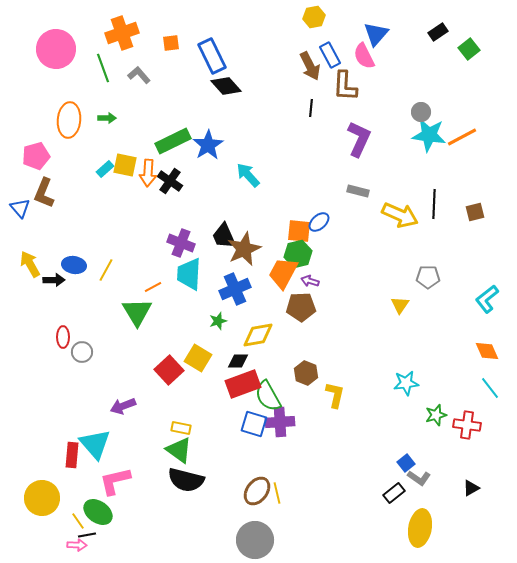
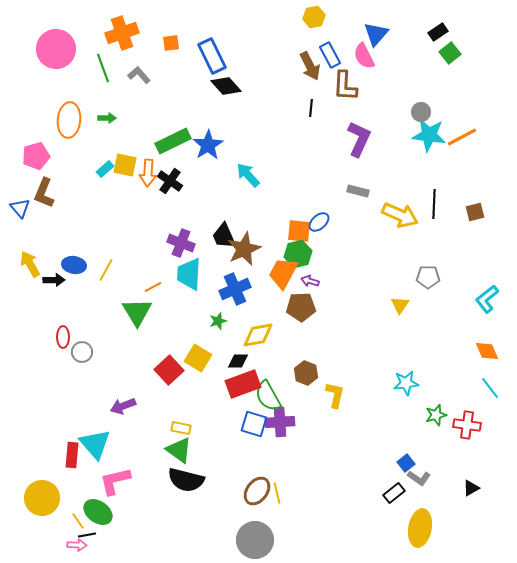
green square at (469, 49): moved 19 px left, 4 px down
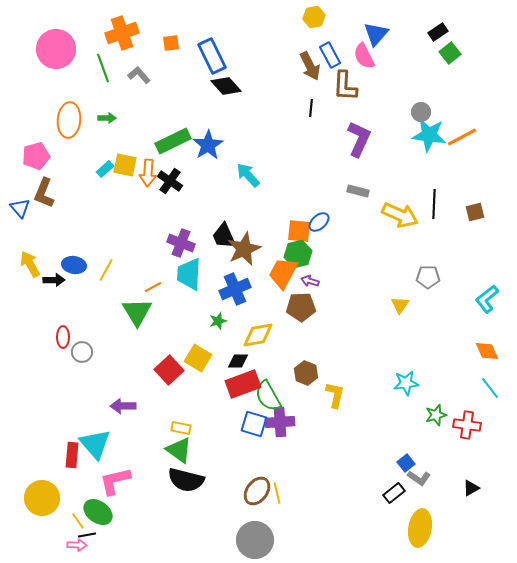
purple arrow at (123, 406): rotated 20 degrees clockwise
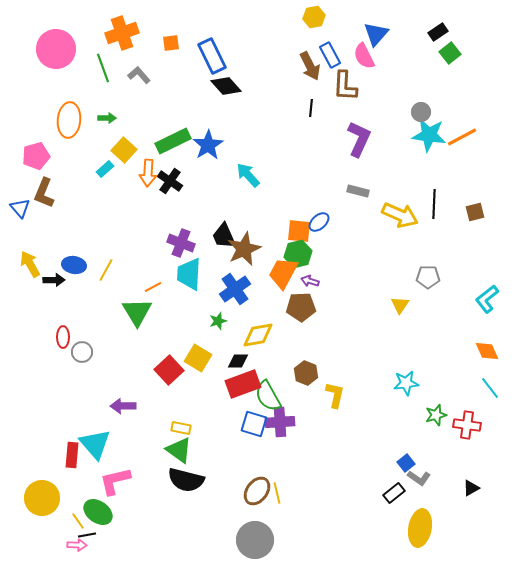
yellow square at (125, 165): moved 1 px left, 15 px up; rotated 30 degrees clockwise
blue cross at (235, 289): rotated 12 degrees counterclockwise
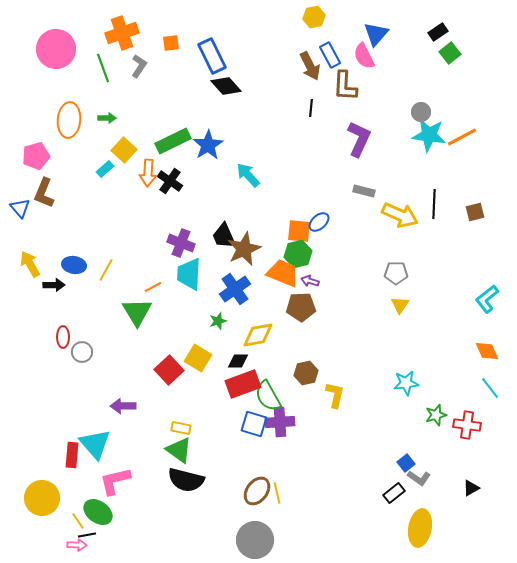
gray L-shape at (139, 75): moved 9 px up; rotated 75 degrees clockwise
gray rectangle at (358, 191): moved 6 px right
orange trapezoid at (283, 273): rotated 84 degrees clockwise
gray pentagon at (428, 277): moved 32 px left, 4 px up
black arrow at (54, 280): moved 5 px down
brown hexagon at (306, 373): rotated 25 degrees clockwise
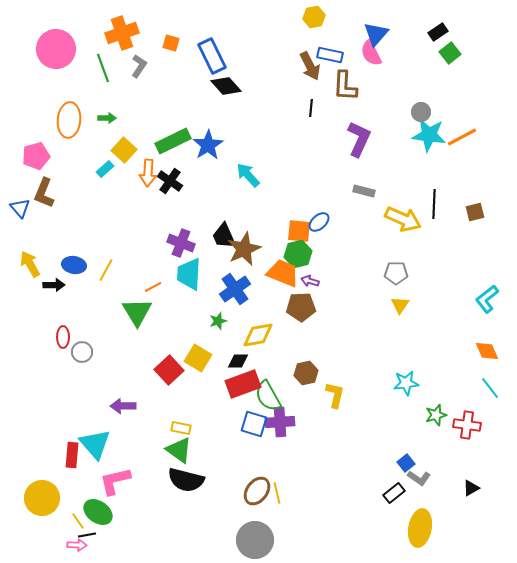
orange square at (171, 43): rotated 24 degrees clockwise
blue rectangle at (330, 55): rotated 50 degrees counterclockwise
pink semicircle at (364, 56): moved 7 px right, 3 px up
yellow arrow at (400, 215): moved 3 px right, 4 px down
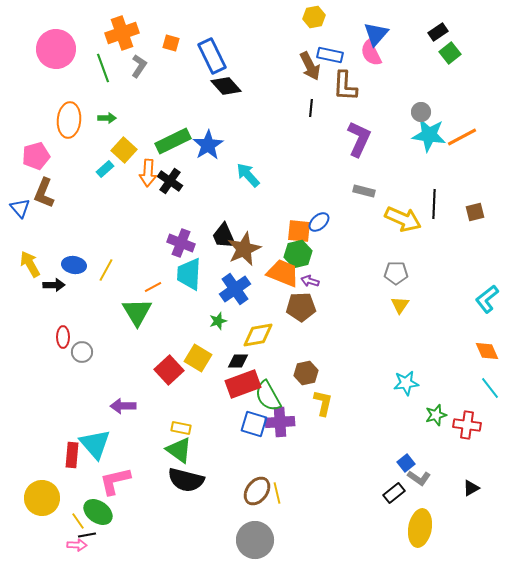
yellow L-shape at (335, 395): moved 12 px left, 8 px down
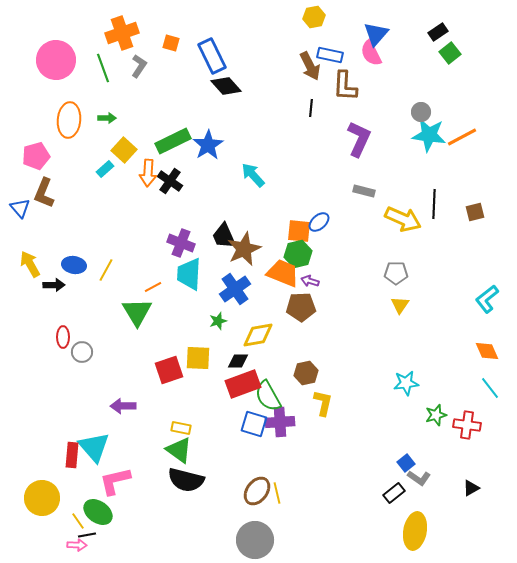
pink circle at (56, 49): moved 11 px down
cyan arrow at (248, 175): moved 5 px right
yellow square at (198, 358): rotated 28 degrees counterclockwise
red square at (169, 370): rotated 24 degrees clockwise
cyan triangle at (95, 444): moved 1 px left, 3 px down
yellow ellipse at (420, 528): moved 5 px left, 3 px down
